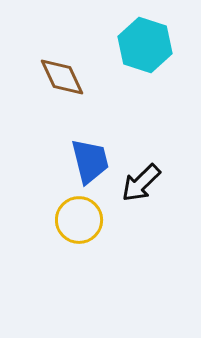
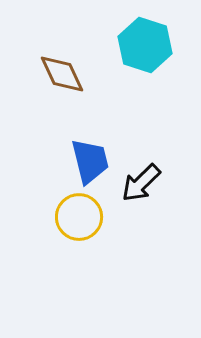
brown diamond: moved 3 px up
yellow circle: moved 3 px up
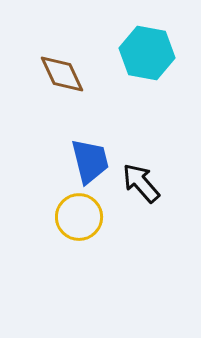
cyan hexagon: moved 2 px right, 8 px down; rotated 8 degrees counterclockwise
black arrow: rotated 93 degrees clockwise
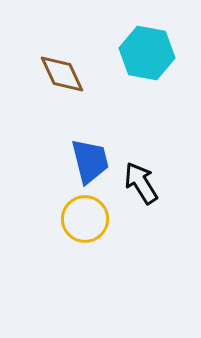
black arrow: rotated 9 degrees clockwise
yellow circle: moved 6 px right, 2 px down
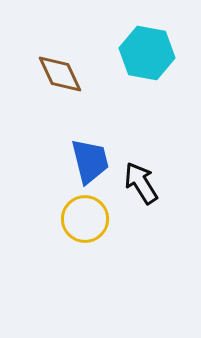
brown diamond: moved 2 px left
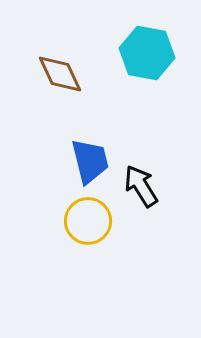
black arrow: moved 3 px down
yellow circle: moved 3 px right, 2 px down
